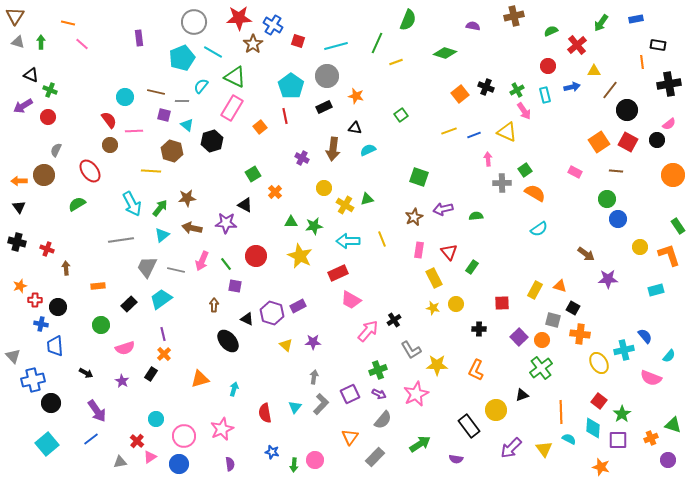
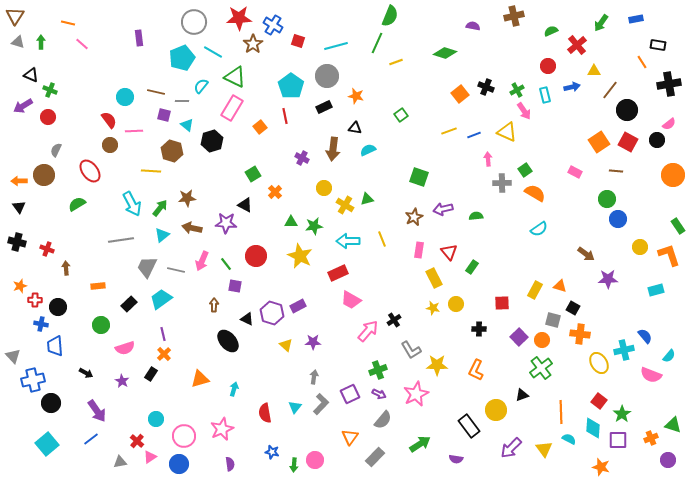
green semicircle at (408, 20): moved 18 px left, 4 px up
orange line at (642, 62): rotated 24 degrees counterclockwise
pink semicircle at (651, 378): moved 3 px up
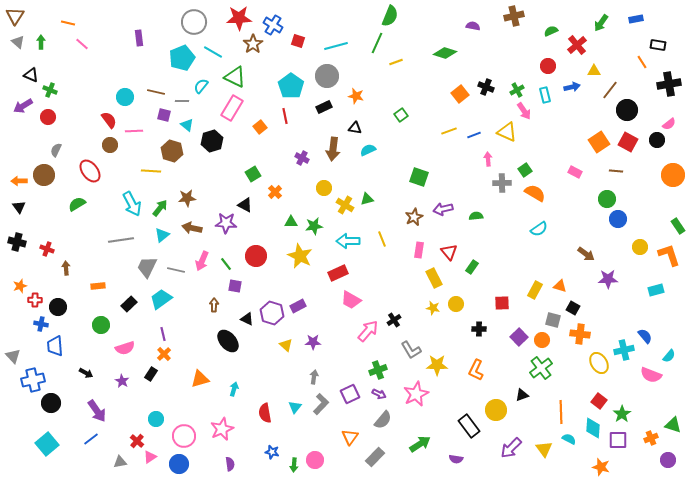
gray triangle at (18, 42): rotated 24 degrees clockwise
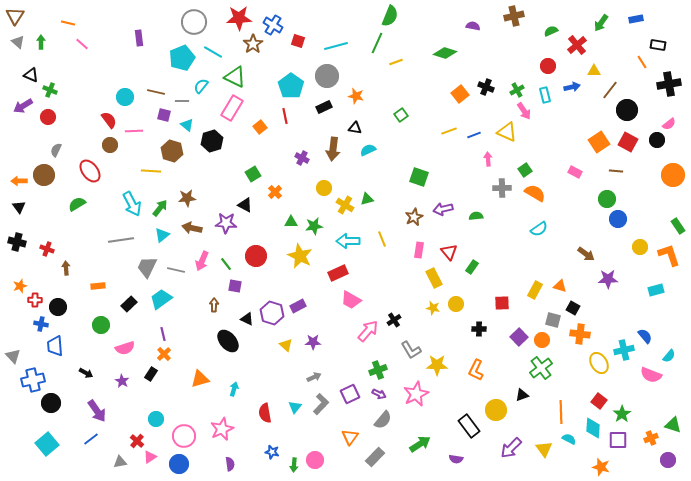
gray cross at (502, 183): moved 5 px down
gray arrow at (314, 377): rotated 56 degrees clockwise
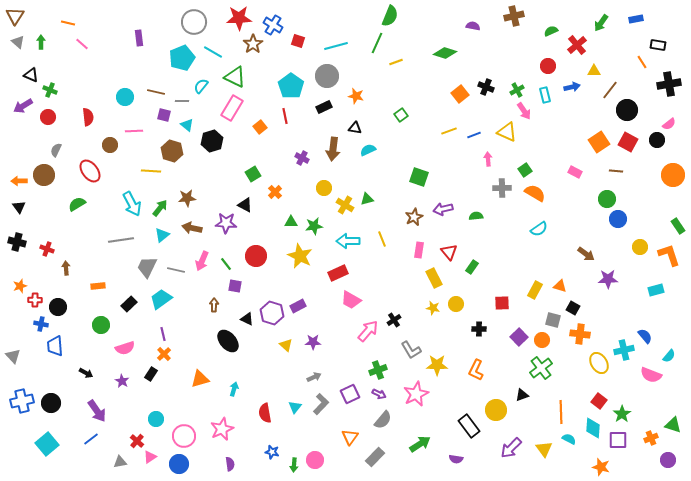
red semicircle at (109, 120): moved 21 px left, 3 px up; rotated 30 degrees clockwise
blue cross at (33, 380): moved 11 px left, 21 px down
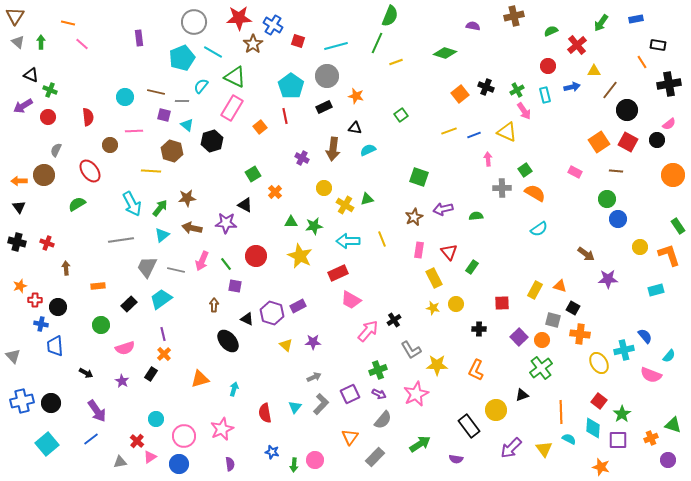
red cross at (47, 249): moved 6 px up
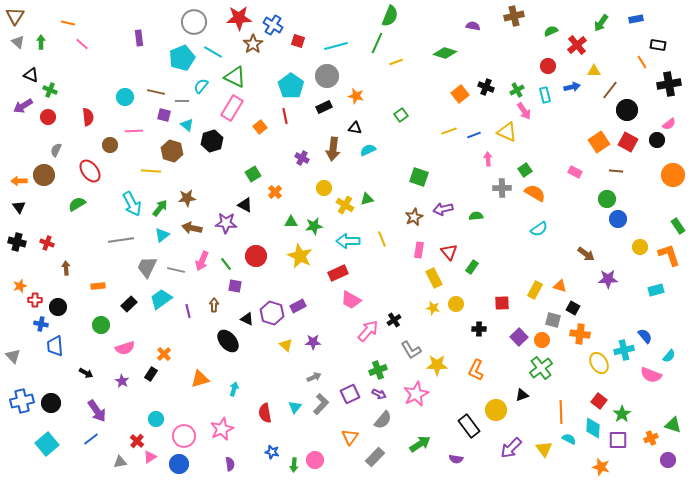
purple line at (163, 334): moved 25 px right, 23 px up
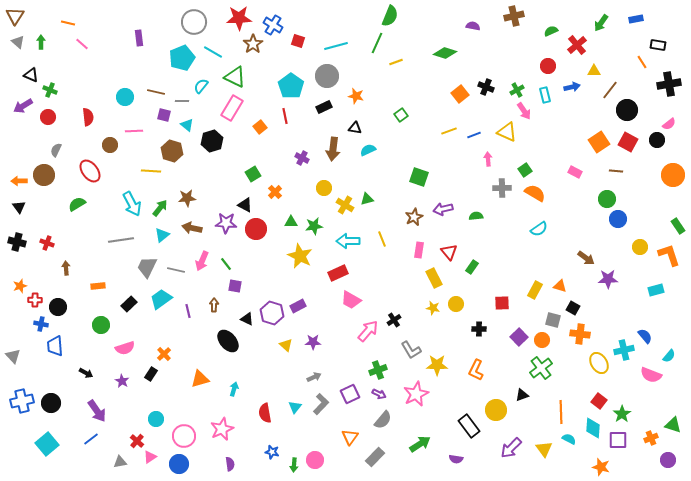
brown arrow at (586, 254): moved 4 px down
red circle at (256, 256): moved 27 px up
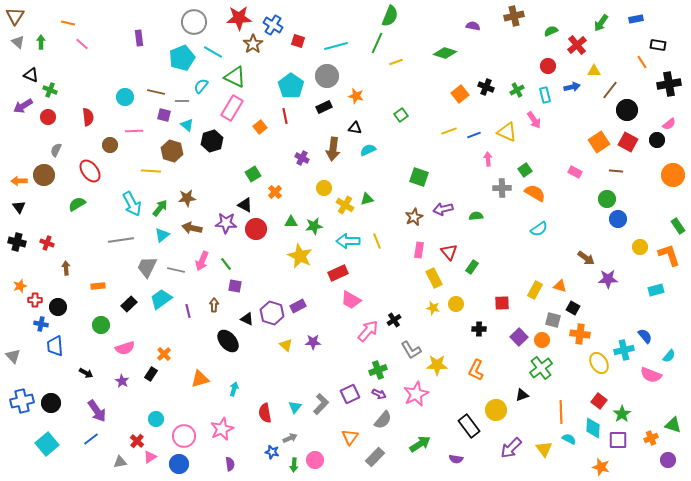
pink arrow at (524, 111): moved 10 px right, 9 px down
yellow line at (382, 239): moved 5 px left, 2 px down
gray arrow at (314, 377): moved 24 px left, 61 px down
